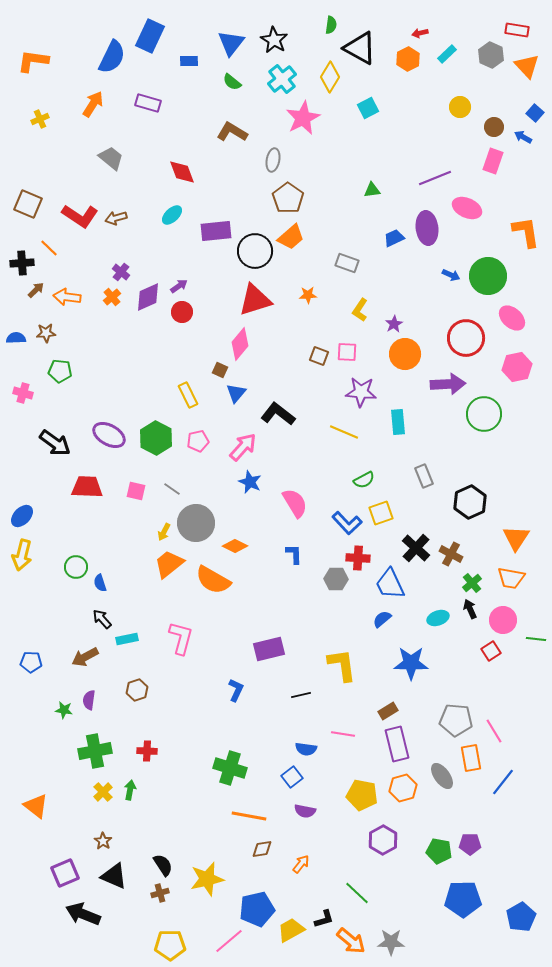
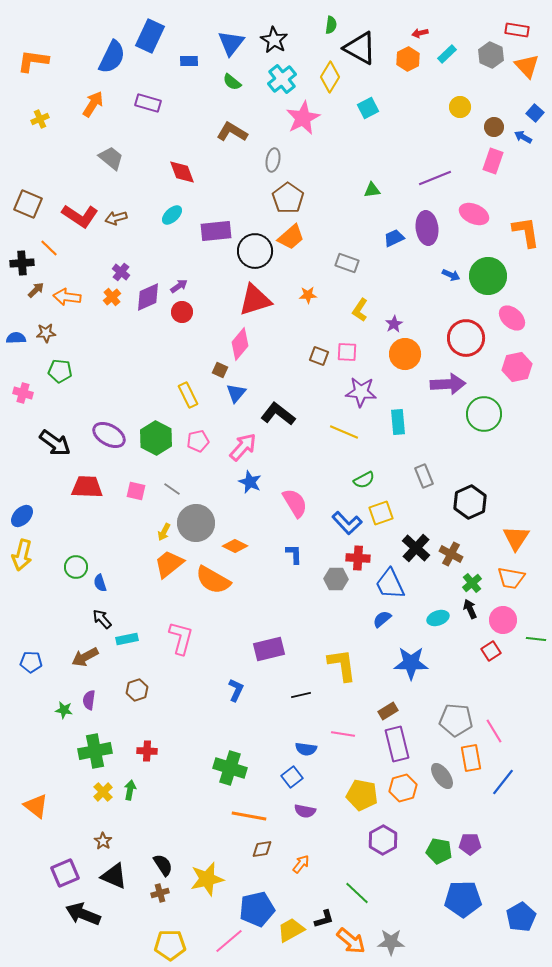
pink ellipse at (467, 208): moved 7 px right, 6 px down
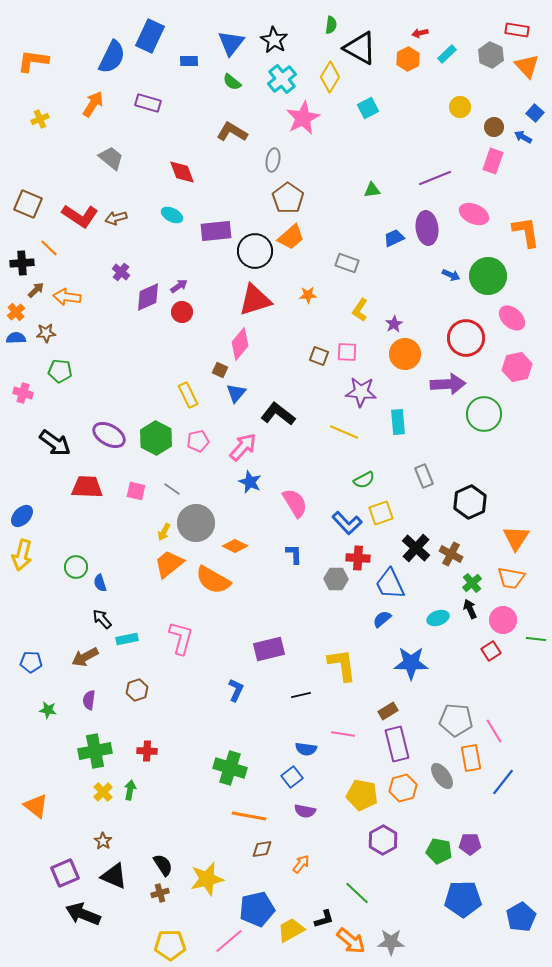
cyan ellipse at (172, 215): rotated 70 degrees clockwise
orange cross at (112, 297): moved 96 px left, 15 px down
green star at (64, 710): moved 16 px left
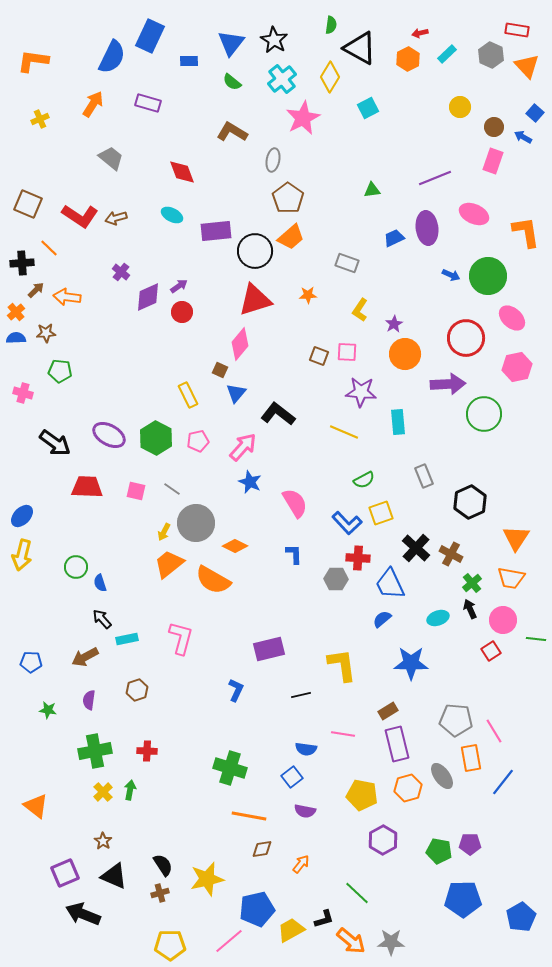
orange hexagon at (403, 788): moved 5 px right
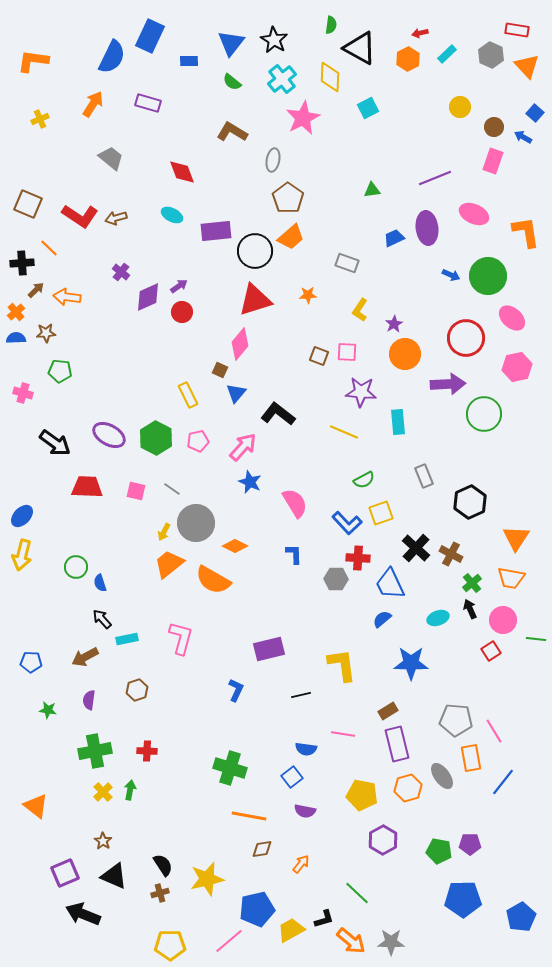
yellow diamond at (330, 77): rotated 28 degrees counterclockwise
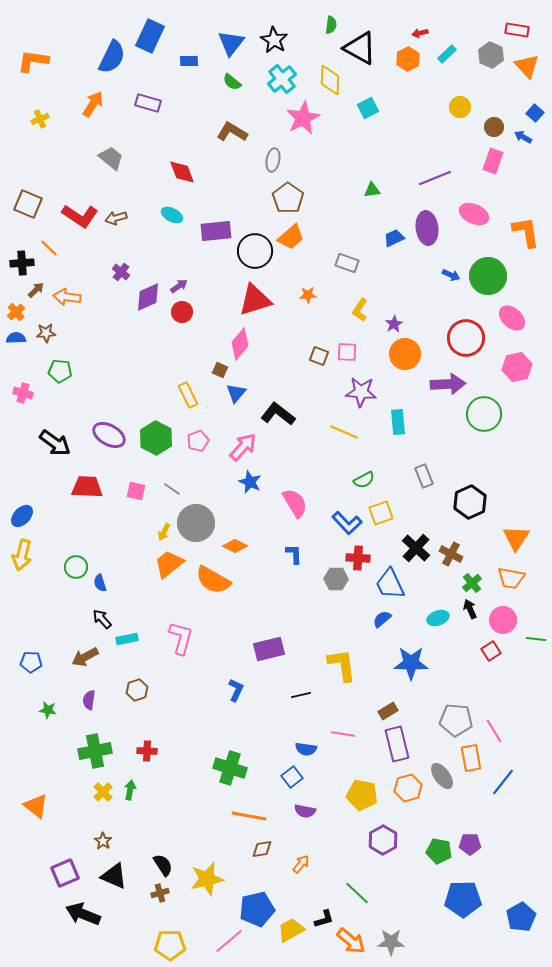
yellow diamond at (330, 77): moved 3 px down
pink pentagon at (198, 441): rotated 10 degrees counterclockwise
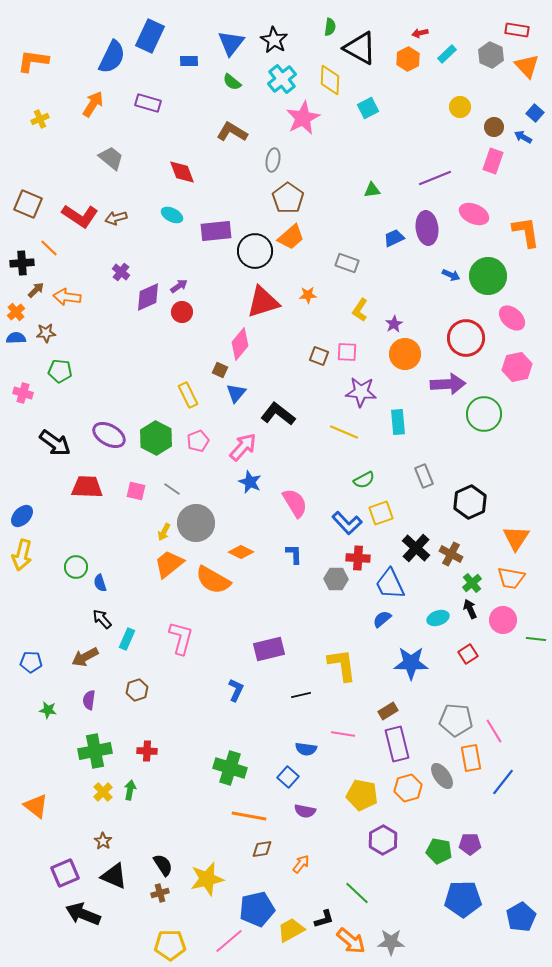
green semicircle at (331, 25): moved 1 px left, 2 px down
red triangle at (255, 300): moved 8 px right, 2 px down
orange diamond at (235, 546): moved 6 px right, 6 px down
cyan rectangle at (127, 639): rotated 55 degrees counterclockwise
red square at (491, 651): moved 23 px left, 3 px down
blue square at (292, 777): moved 4 px left; rotated 10 degrees counterclockwise
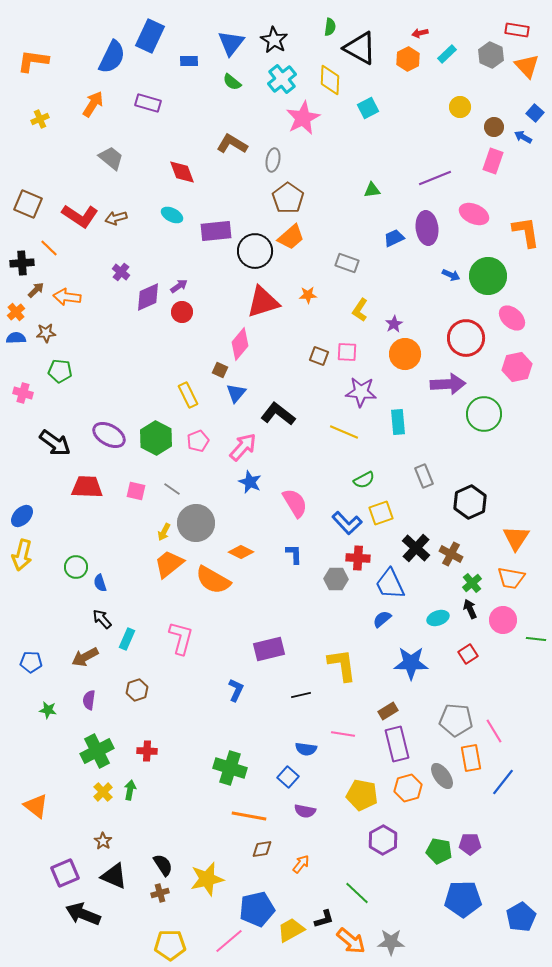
brown L-shape at (232, 132): moved 12 px down
green cross at (95, 751): moved 2 px right; rotated 16 degrees counterclockwise
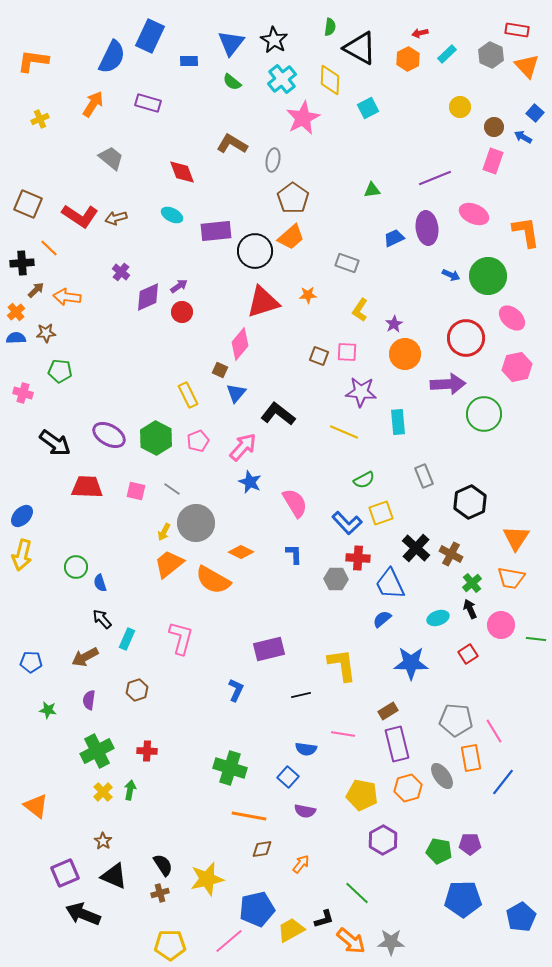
brown pentagon at (288, 198): moved 5 px right
pink circle at (503, 620): moved 2 px left, 5 px down
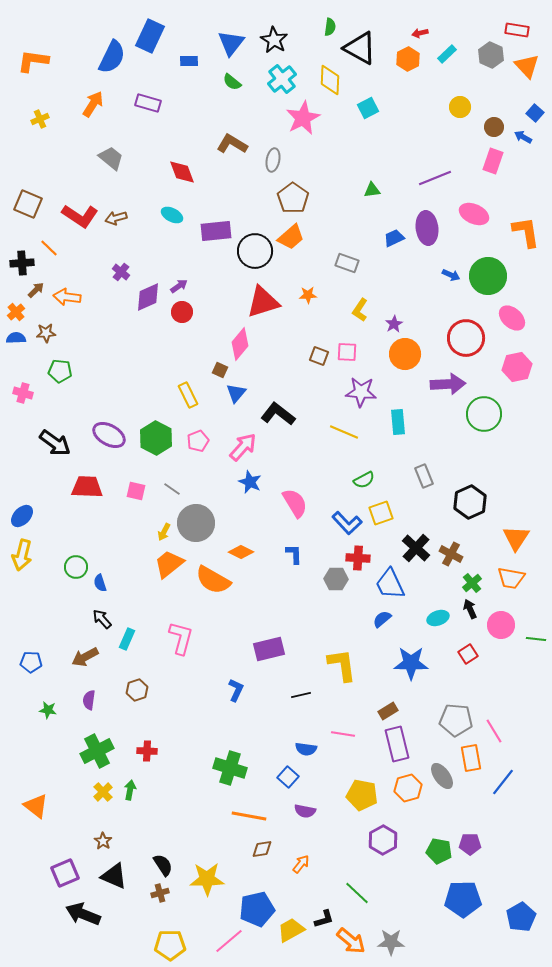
yellow star at (207, 879): rotated 12 degrees clockwise
